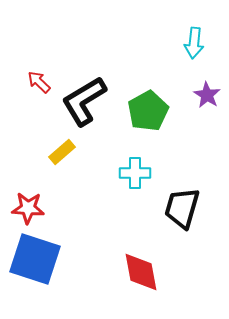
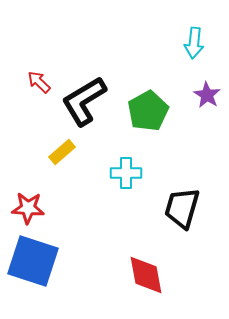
cyan cross: moved 9 px left
blue square: moved 2 px left, 2 px down
red diamond: moved 5 px right, 3 px down
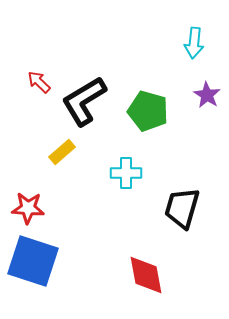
green pentagon: rotated 27 degrees counterclockwise
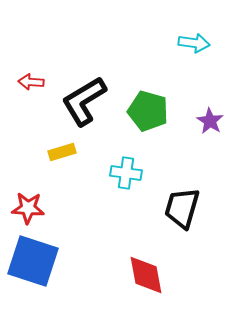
cyan arrow: rotated 88 degrees counterclockwise
red arrow: moved 8 px left; rotated 40 degrees counterclockwise
purple star: moved 3 px right, 26 px down
yellow rectangle: rotated 24 degrees clockwise
cyan cross: rotated 8 degrees clockwise
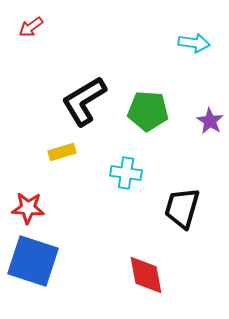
red arrow: moved 55 px up; rotated 40 degrees counterclockwise
green pentagon: rotated 12 degrees counterclockwise
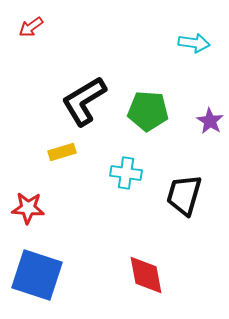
black trapezoid: moved 2 px right, 13 px up
blue square: moved 4 px right, 14 px down
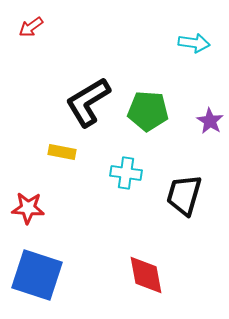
black L-shape: moved 4 px right, 1 px down
yellow rectangle: rotated 28 degrees clockwise
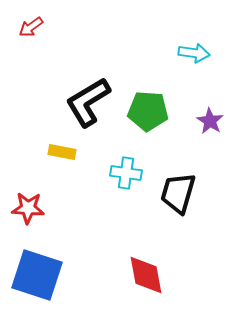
cyan arrow: moved 10 px down
black trapezoid: moved 6 px left, 2 px up
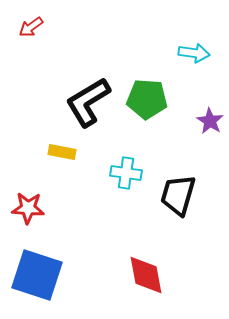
green pentagon: moved 1 px left, 12 px up
black trapezoid: moved 2 px down
